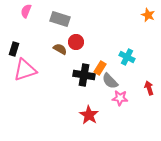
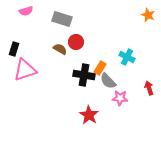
pink semicircle: rotated 128 degrees counterclockwise
gray rectangle: moved 2 px right
gray semicircle: moved 2 px left
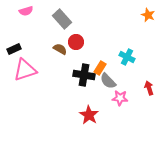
gray rectangle: rotated 30 degrees clockwise
black rectangle: rotated 48 degrees clockwise
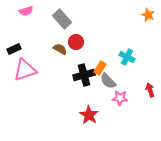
black cross: rotated 25 degrees counterclockwise
red arrow: moved 1 px right, 2 px down
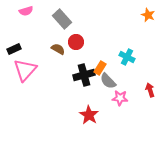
brown semicircle: moved 2 px left
pink triangle: rotated 30 degrees counterclockwise
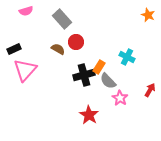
orange rectangle: moved 1 px left, 1 px up
red arrow: rotated 48 degrees clockwise
pink star: rotated 28 degrees clockwise
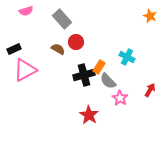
orange star: moved 2 px right, 1 px down
pink triangle: rotated 20 degrees clockwise
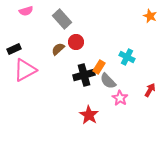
brown semicircle: rotated 72 degrees counterclockwise
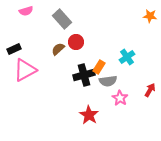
orange star: rotated 16 degrees counterclockwise
cyan cross: rotated 28 degrees clockwise
gray semicircle: rotated 54 degrees counterclockwise
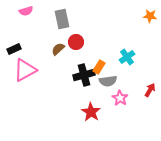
gray rectangle: rotated 30 degrees clockwise
red star: moved 2 px right, 3 px up
